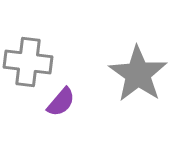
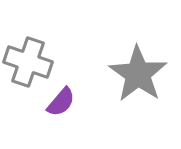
gray cross: rotated 12 degrees clockwise
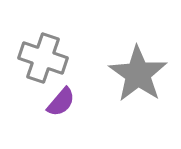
gray cross: moved 15 px right, 4 px up
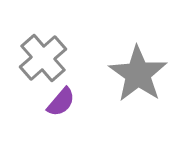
gray cross: rotated 30 degrees clockwise
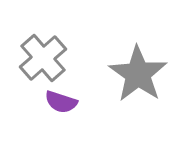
purple semicircle: rotated 68 degrees clockwise
